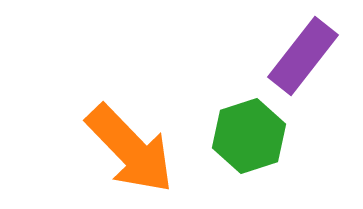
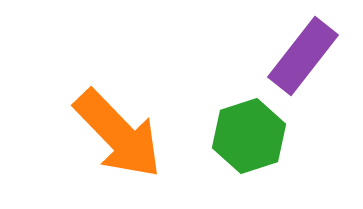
orange arrow: moved 12 px left, 15 px up
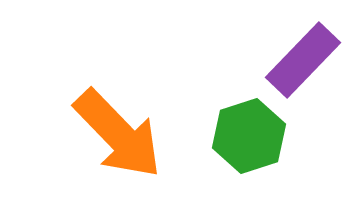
purple rectangle: moved 4 px down; rotated 6 degrees clockwise
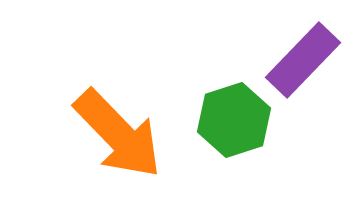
green hexagon: moved 15 px left, 16 px up
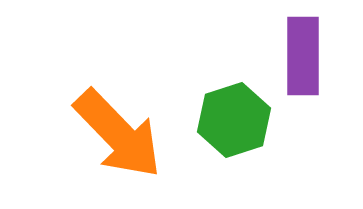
purple rectangle: moved 4 px up; rotated 44 degrees counterclockwise
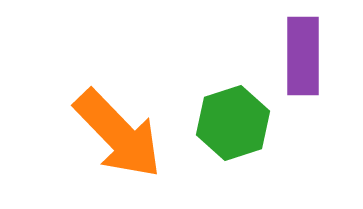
green hexagon: moved 1 px left, 3 px down
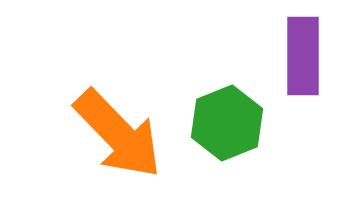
green hexagon: moved 6 px left; rotated 4 degrees counterclockwise
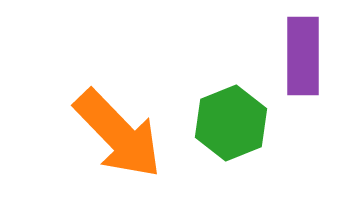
green hexagon: moved 4 px right
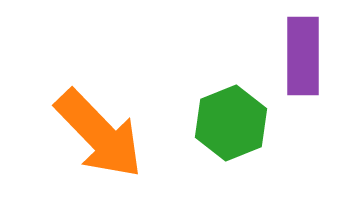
orange arrow: moved 19 px left
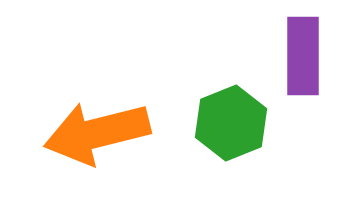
orange arrow: moved 2 px left, 1 px up; rotated 120 degrees clockwise
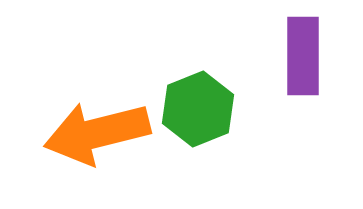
green hexagon: moved 33 px left, 14 px up
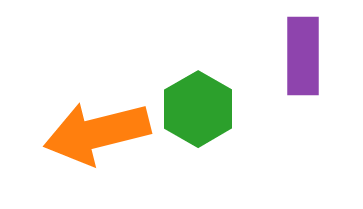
green hexagon: rotated 8 degrees counterclockwise
